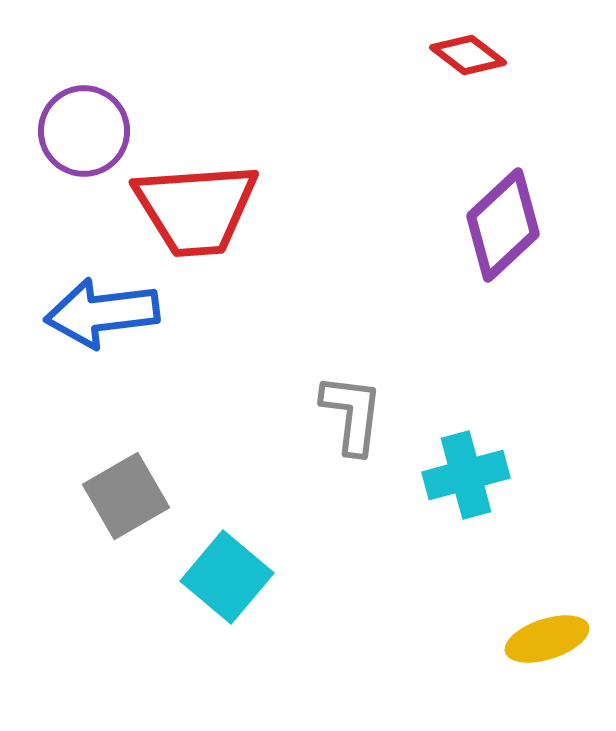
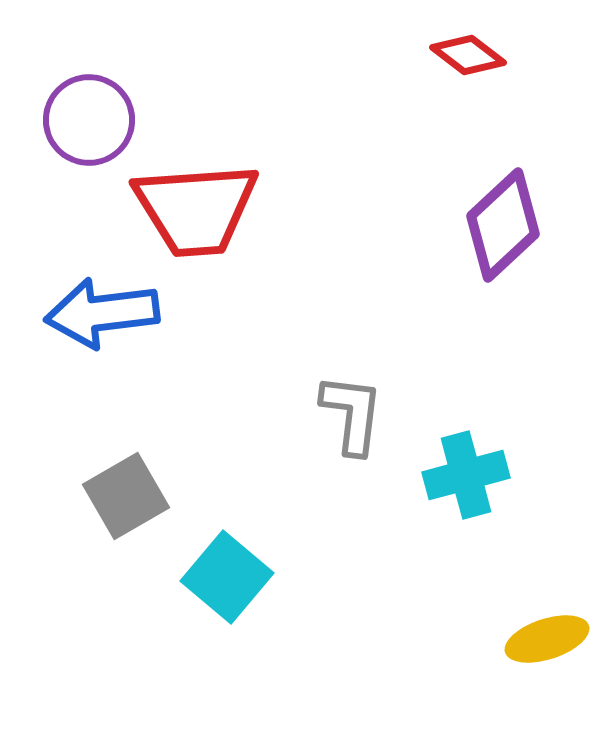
purple circle: moved 5 px right, 11 px up
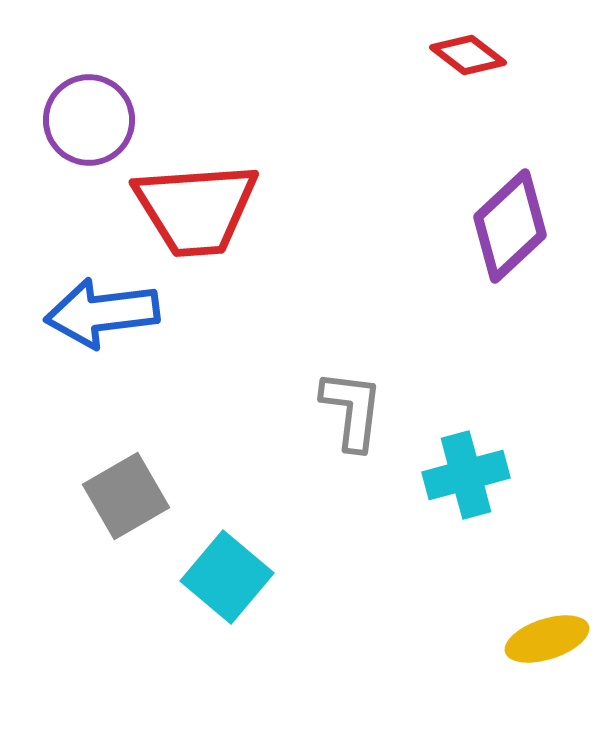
purple diamond: moved 7 px right, 1 px down
gray L-shape: moved 4 px up
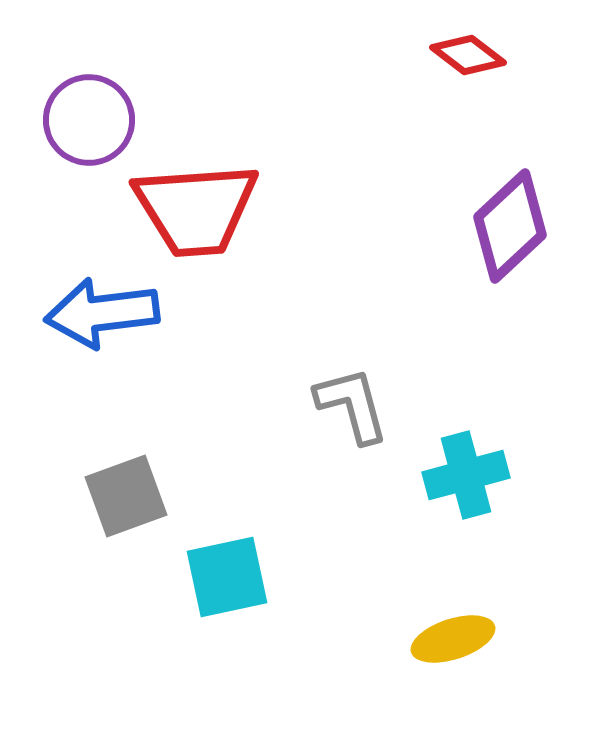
gray L-shape: moved 5 px up; rotated 22 degrees counterclockwise
gray square: rotated 10 degrees clockwise
cyan square: rotated 38 degrees clockwise
yellow ellipse: moved 94 px left
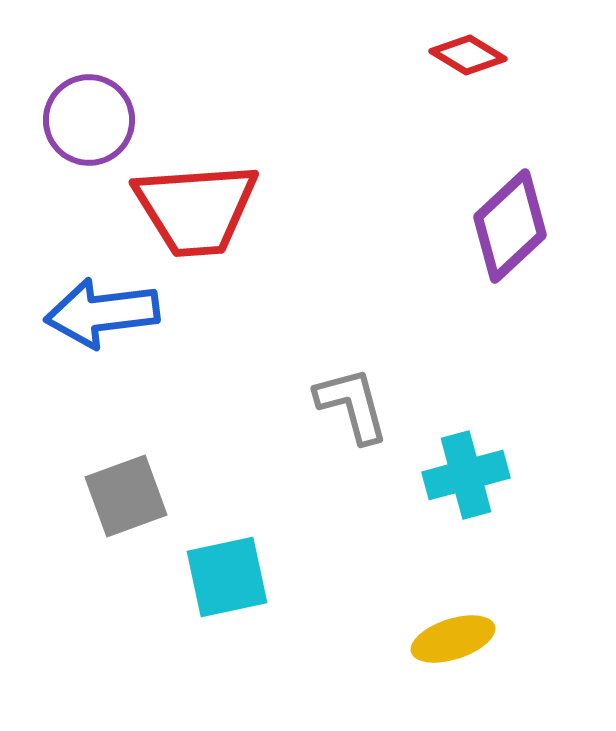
red diamond: rotated 6 degrees counterclockwise
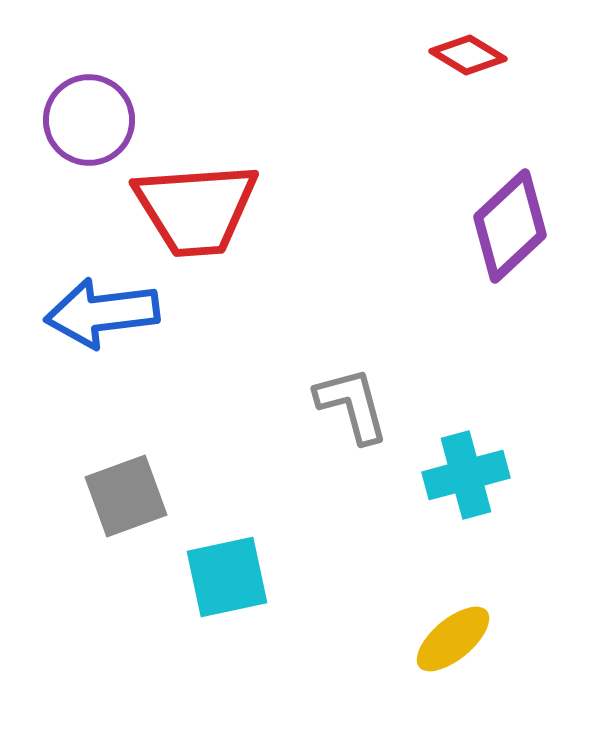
yellow ellipse: rotated 22 degrees counterclockwise
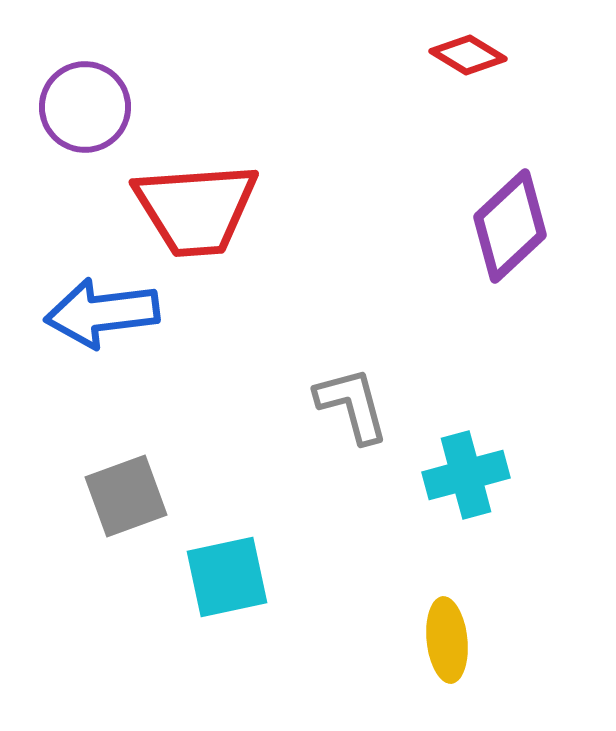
purple circle: moved 4 px left, 13 px up
yellow ellipse: moved 6 px left, 1 px down; rotated 56 degrees counterclockwise
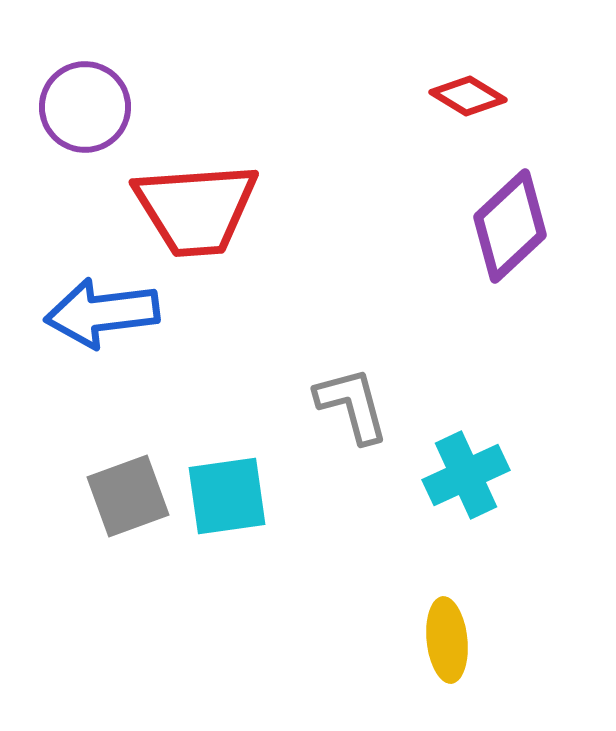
red diamond: moved 41 px down
cyan cross: rotated 10 degrees counterclockwise
gray square: moved 2 px right
cyan square: moved 81 px up; rotated 4 degrees clockwise
